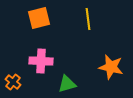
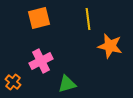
pink cross: rotated 30 degrees counterclockwise
orange star: moved 1 px left, 21 px up
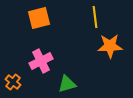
yellow line: moved 7 px right, 2 px up
orange star: rotated 15 degrees counterclockwise
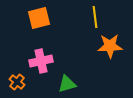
pink cross: rotated 15 degrees clockwise
orange cross: moved 4 px right
